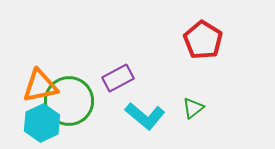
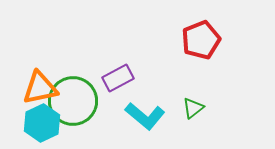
red pentagon: moved 2 px left; rotated 18 degrees clockwise
orange triangle: moved 2 px down
green circle: moved 4 px right
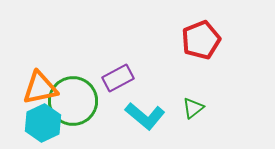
cyan hexagon: moved 1 px right
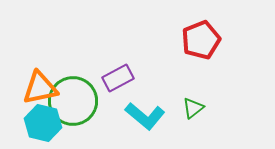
cyan hexagon: rotated 21 degrees counterclockwise
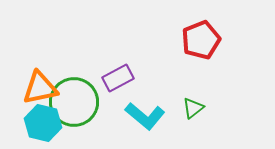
green circle: moved 1 px right, 1 px down
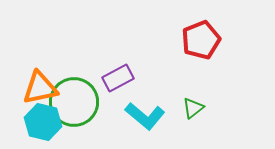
cyan hexagon: moved 1 px up
